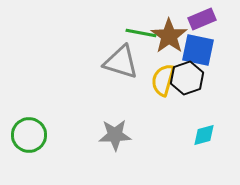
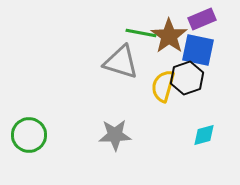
yellow semicircle: moved 6 px down
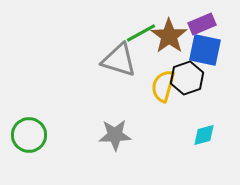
purple rectangle: moved 5 px down
green line: rotated 40 degrees counterclockwise
blue square: moved 7 px right
gray triangle: moved 2 px left, 2 px up
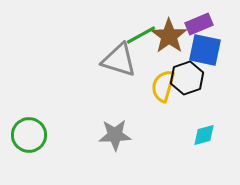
purple rectangle: moved 3 px left
green line: moved 2 px down
